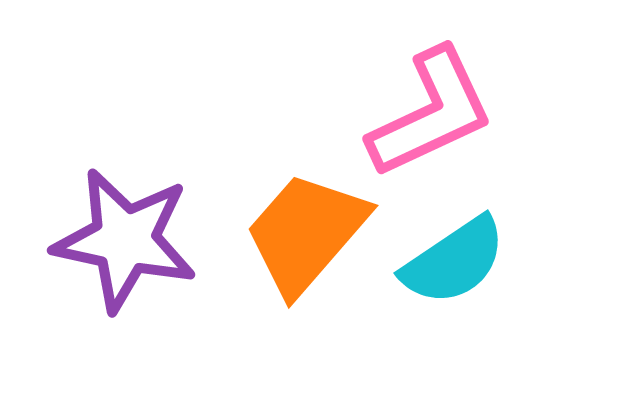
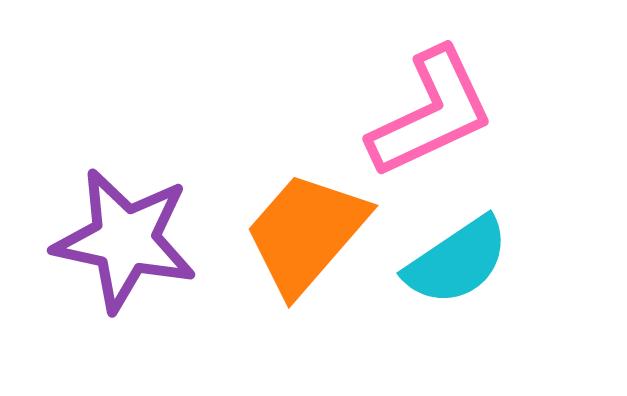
cyan semicircle: moved 3 px right
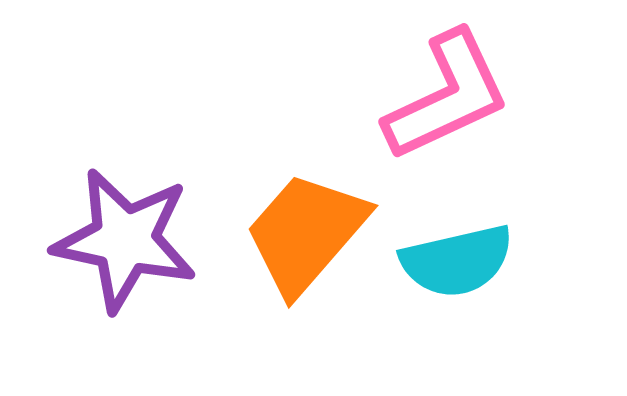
pink L-shape: moved 16 px right, 17 px up
cyan semicircle: rotated 21 degrees clockwise
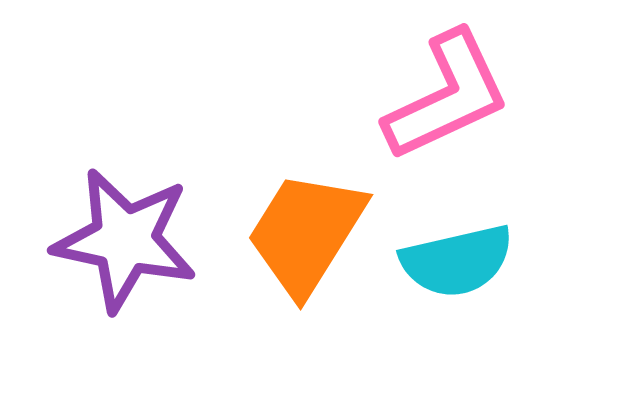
orange trapezoid: rotated 9 degrees counterclockwise
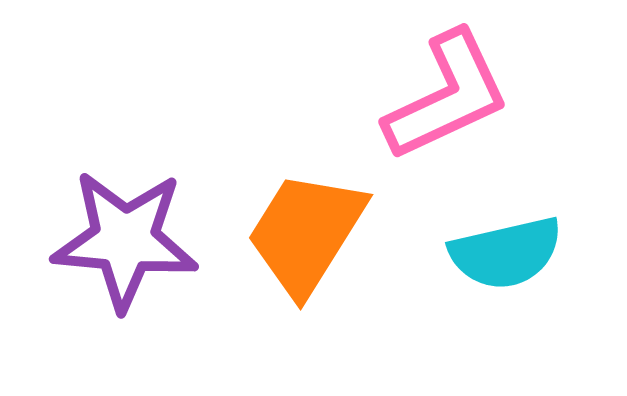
purple star: rotated 7 degrees counterclockwise
cyan semicircle: moved 49 px right, 8 px up
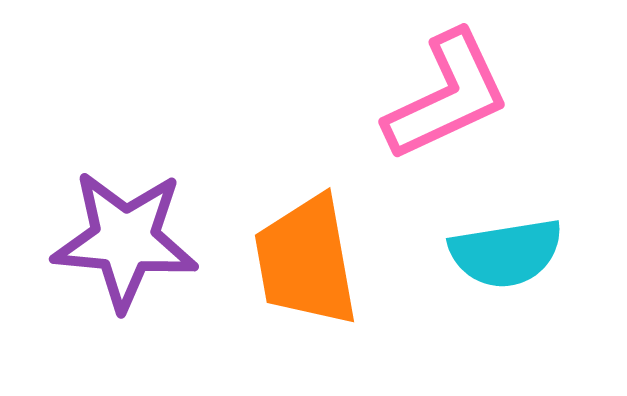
orange trapezoid: moved 28 px down; rotated 42 degrees counterclockwise
cyan semicircle: rotated 4 degrees clockwise
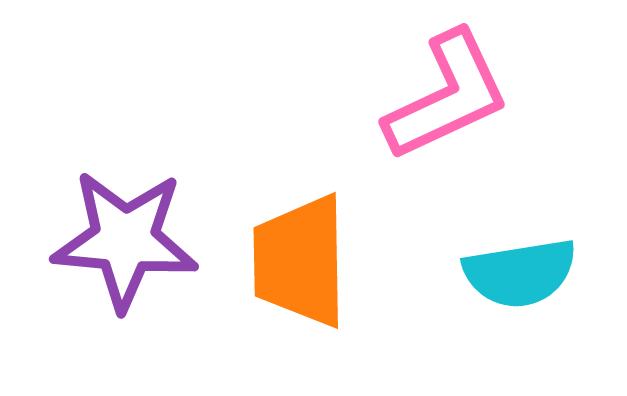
cyan semicircle: moved 14 px right, 20 px down
orange trapezoid: moved 6 px left; rotated 9 degrees clockwise
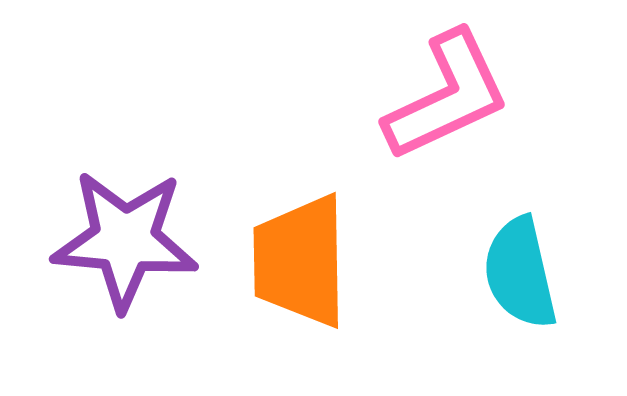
cyan semicircle: rotated 86 degrees clockwise
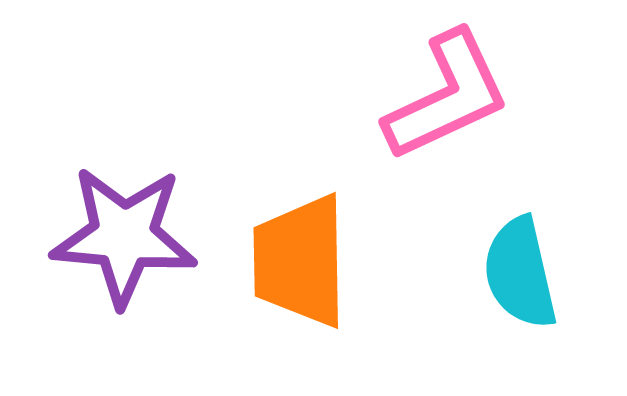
purple star: moved 1 px left, 4 px up
